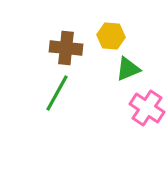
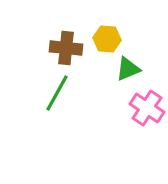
yellow hexagon: moved 4 px left, 3 px down
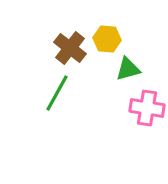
brown cross: moved 4 px right; rotated 32 degrees clockwise
green triangle: rotated 8 degrees clockwise
pink cross: rotated 24 degrees counterclockwise
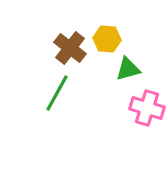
pink cross: rotated 8 degrees clockwise
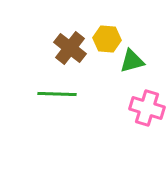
green triangle: moved 4 px right, 8 px up
green line: moved 1 px down; rotated 63 degrees clockwise
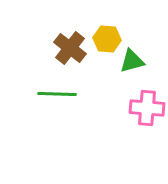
pink cross: rotated 12 degrees counterclockwise
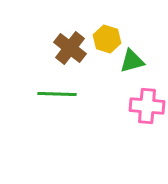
yellow hexagon: rotated 12 degrees clockwise
pink cross: moved 2 px up
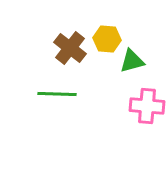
yellow hexagon: rotated 12 degrees counterclockwise
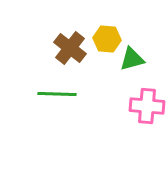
green triangle: moved 2 px up
